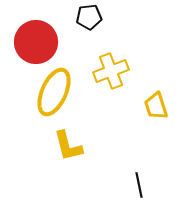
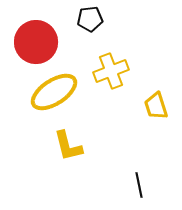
black pentagon: moved 1 px right, 2 px down
yellow ellipse: rotated 33 degrees clockwise
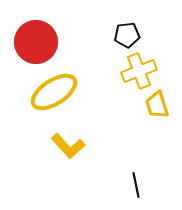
black pentagon: moved 37 px right, 16 px down
yellow cross: moved 28 px right
yellow trapezoid: moved 1 px right, 1 px up
yellow L-shape: rotated 28 degrees counterclockwise
black line: moved 3 px left
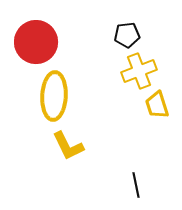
yellow ellipse: moved 4 px down; rotated 54 degrees counterclockwise
yellow L-shape: rotated 16 degrees clockwise
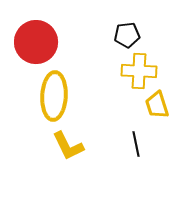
yellow cross: rotated 24 degrees clockwise
black line: moved 41 px up
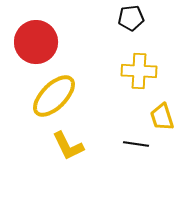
black pentagon: moved 4 px right, 17 px up
yellow ellipse: rotated 42 degrees clockwise
yellow trapezoid: moved 5 px right, 12 px down
black line: rotated 70 degrees counterclockwise
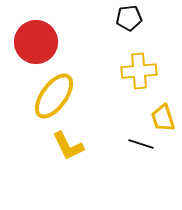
black pentagon: moved 2 px left
yellow cross: rotated 8 degrees counterclockwise
yellow ellipse: rotated 9 degrees counterclockwise
yellow trapezoid: moved 1 px right, 1 px down
black line: moved 5 px right; rotated 10 degrees clockwise
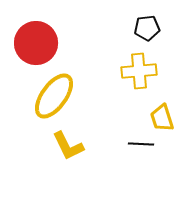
black pentagon: moved 18 px right, 10 px down
red circle: moved 1 px down
yellow trapezoid: moved 1 px left
black line: rotated 15 degrees counterclockwise
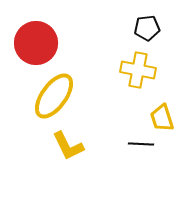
yellow cross: moved 1 px left, 1 px up; rotated 16 degrees clockwise
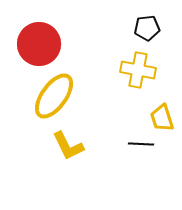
red circle: moved 3 px right, 1 px down
